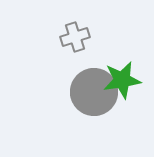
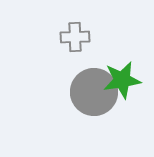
gray cross: rotated 16 degrees clockwise
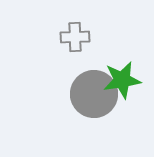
gray circle: moved 2 px down
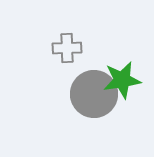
gray cross: moved 8 px left, 11 px down
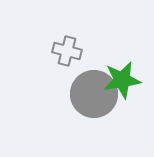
gray cross: moved 3 px down; rotated 16 degrees clockwise
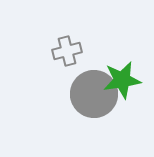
gray cross: rotated 28 degrees counterclockwise
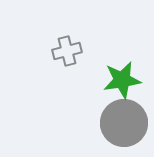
gray circle: moved 30 px right, 29 px down
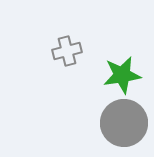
green star: moved 5 px up
